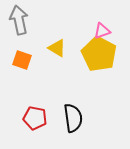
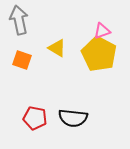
black semicircle: rotated 104 degrees clockwise
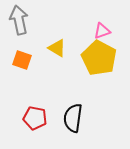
yellow pentagon: moved 4 px down
black semicircle: rotated 92 degrees clockwise
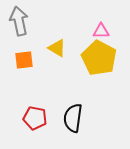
gray arrow: moved 1 px down
pink triangle: moved 1 px left; rotated 18 degrees clockwise
orange square: moved 2 px right; rotated 24 degrees counterclockwise
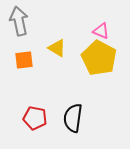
pink triangle: rotated 24 degrees clockwise
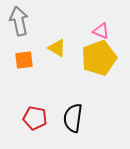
yellow pentagon: rotated 24 degrees clockwise
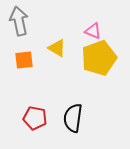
pink triangle: moved 8 px left
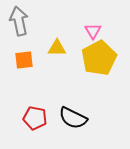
pink triangle: rotated 36 degrees clockwise
yellow triangle: rotated 30 degrees counterclockwise
yellow pentagon: rotated 8 degrees counterclockwise
black semicircle: rotated 72 degrees counterclockwise
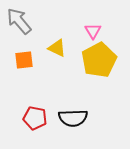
gray arrow: rotated 28 degrees counterclockwise
yellow triangle: rotated 24 degrees clockwise
yellow pentagon: moved 2 px down
black semicircle: rotated 28 degrees counterclockwise
